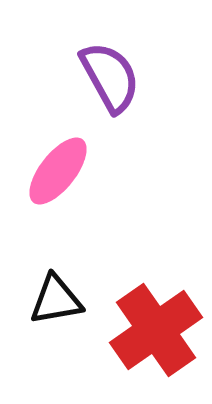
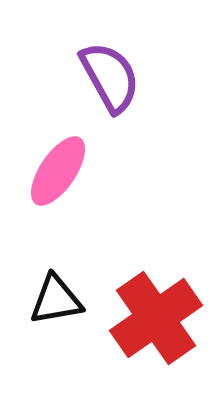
pink ellipse: rotated 4 degrees counterclockwise
red cross: moved 12 px up
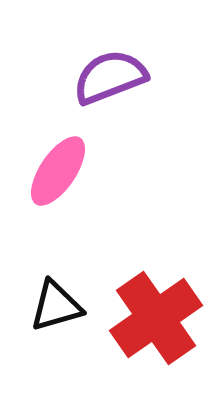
purple semicircle: rotated 82 degrees counterclockwise
black triangle: moved 6 px down; rotated 6 degrees counterclockwise
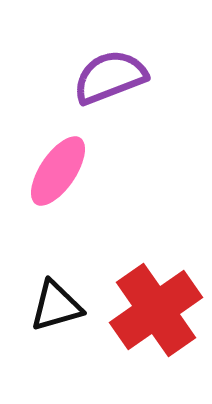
red cross: moved 8 px up
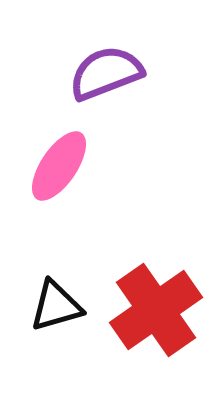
purple semicircle: moved 4 px left, 4 px up
pink ellipse: moved 1 px right, 5 px up
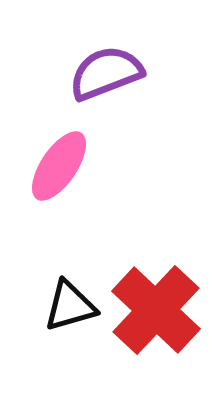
black triangle: moved 14 px right
red cross: rotated 12 degrees counterclockwise
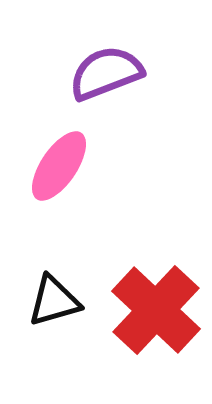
black triangle: moved 16 px left, 5 px up
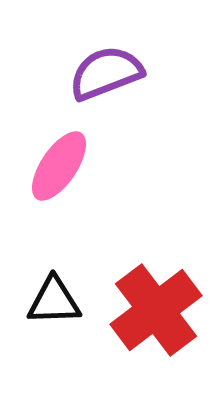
black triangle: rotated 14 degrees clockwise
red cross: rotated 10 degrees clockwise
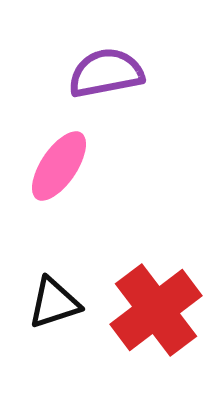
purple semicircle: rotated 10 degrees clockwise
black triangle: moved 2 px down; rotated 16 degrees counterclockwise
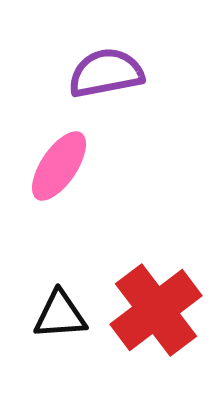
black triangle: moved 6 px right, 12 px down; rotated 14 degrees clockwise
